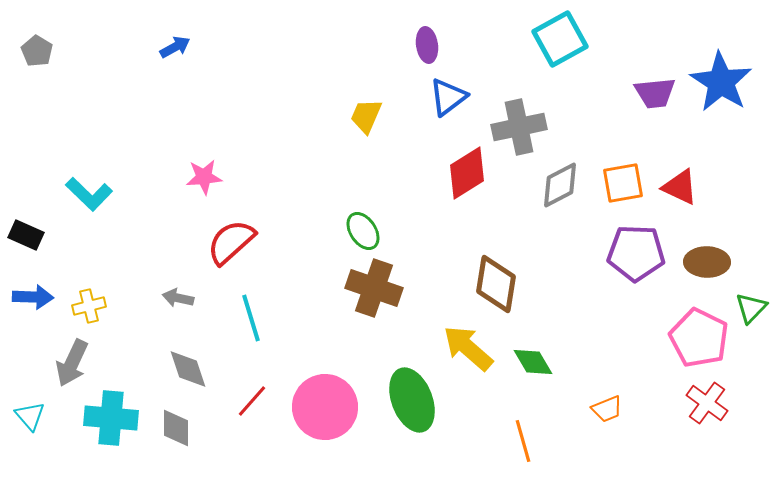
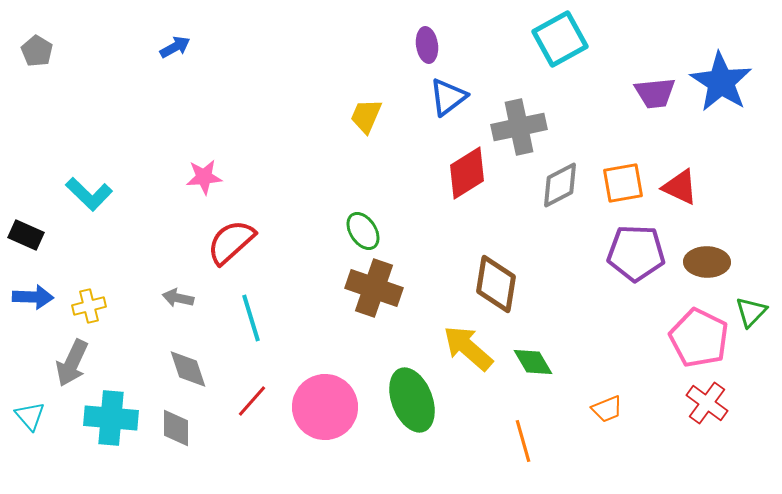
green triangle at (751, 308): moved 4 px down
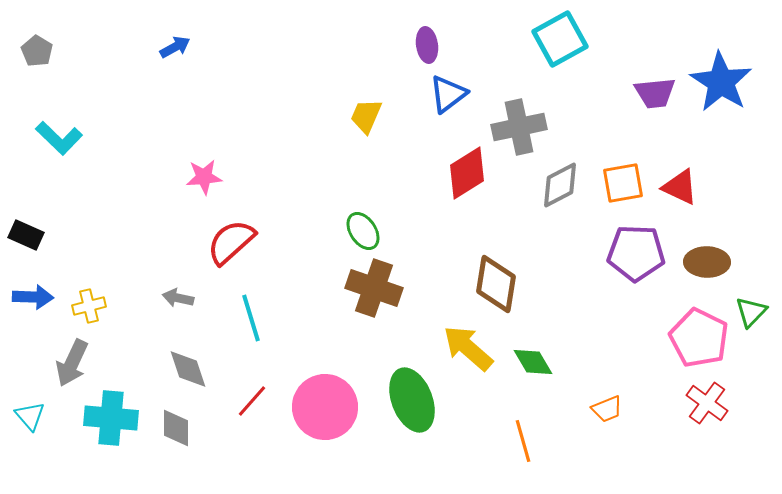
blue triangle at (448, 97): moved 3 px up
cyan L-shape at (89, 194): moved 30 px left, 56 px up
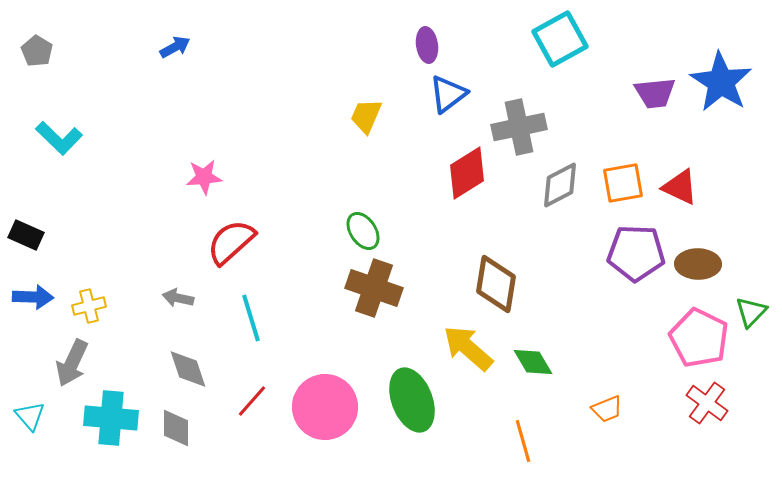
brown ellipse at (707, 262): moved 9 px left, 2 px down
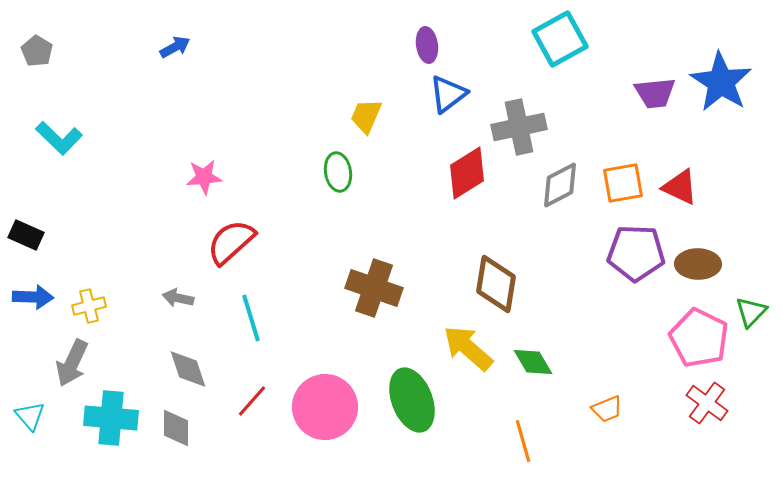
green ellipse at (363, 231): moved 25 px left, 59 px up; rotated 24 degrees clockwise
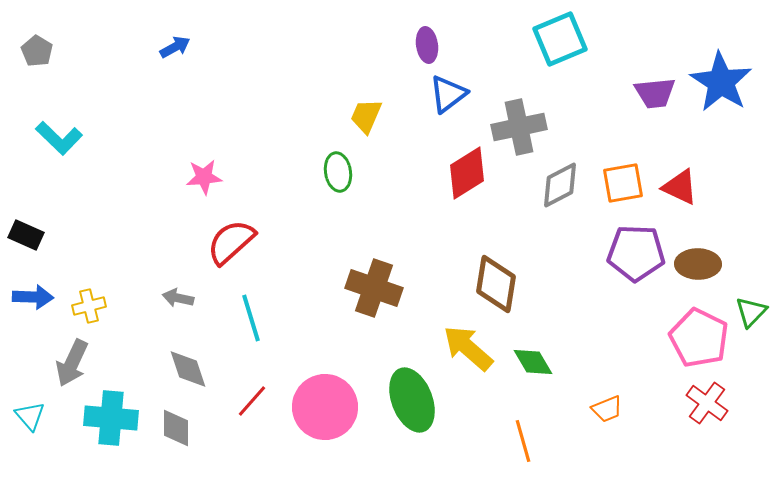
cyan square at (560, 39): rotated 6 degrees clockwise
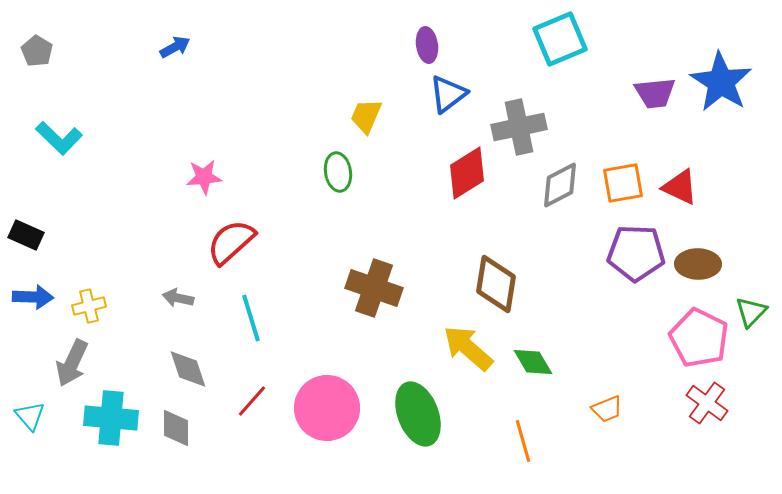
green ellipse at (412, 400): moved 6 px right, 14 px down
pink circle at (325, 407): moved 2 px right, 1 px down
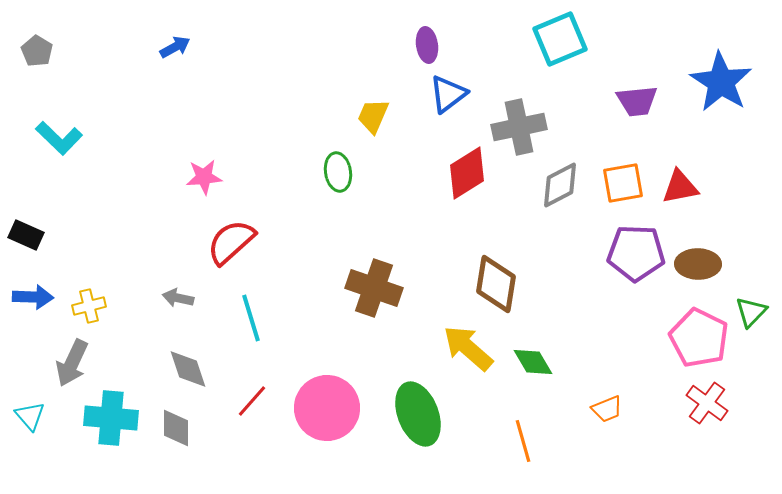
purple trapezoid at (655, 93): moved 18 px left, 8 px down
yellow trapezoid at (366, 116): moved 7 px right
red triangle at (680, 187): rotated 36 degrees counterclockwise
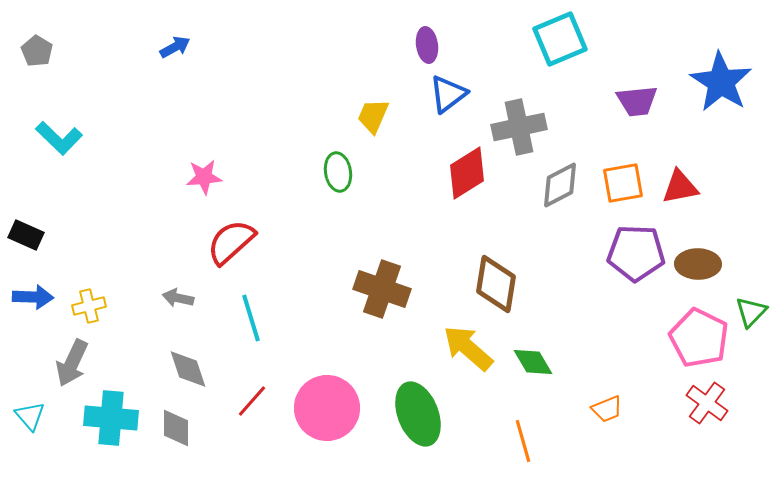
brown cross at (374, 288): moved 8 px right, 1 px down
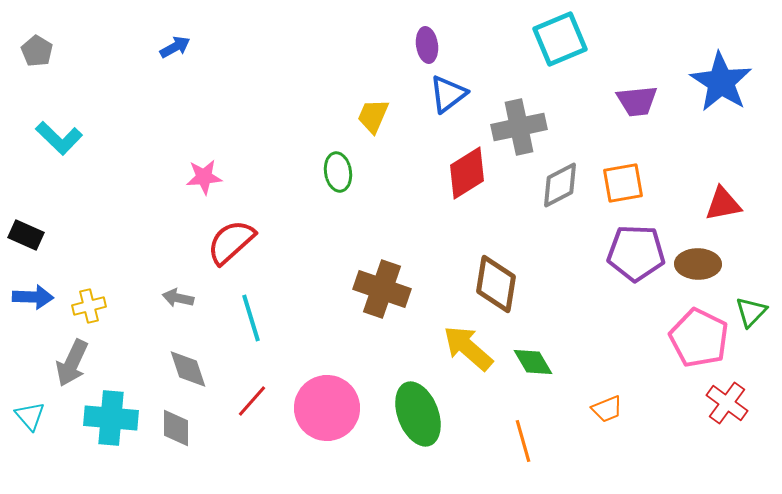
red triangle at (680, 187): moved 43 px right, 17 px down
red cross at (707, 403): moved 20 px right
